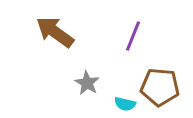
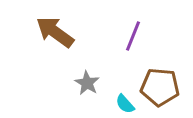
cyan semicircle: rotated 35 degrees clockwise
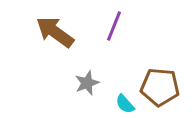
purple line: moved 19 px left, 10 px up
gray star: rotated 20 degrees clockwise
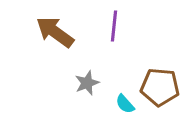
purple line: rotated 16 degrees counterclockwise
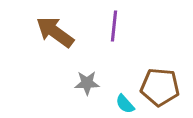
gray star: rotated 20 degrees clockwise
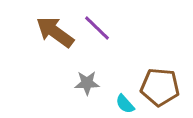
purple line: moved 17 px left, 2 px down; rotated 52 degrees counterclockwise
